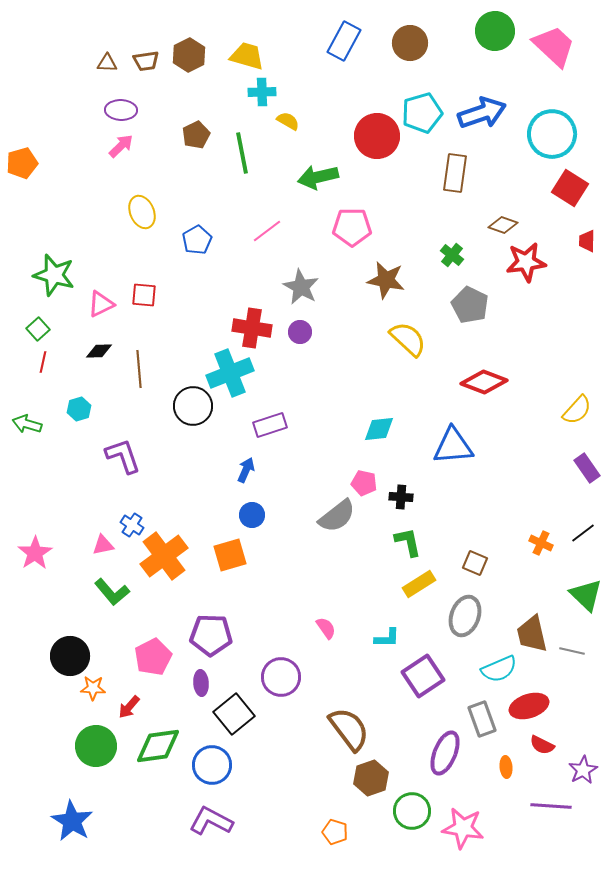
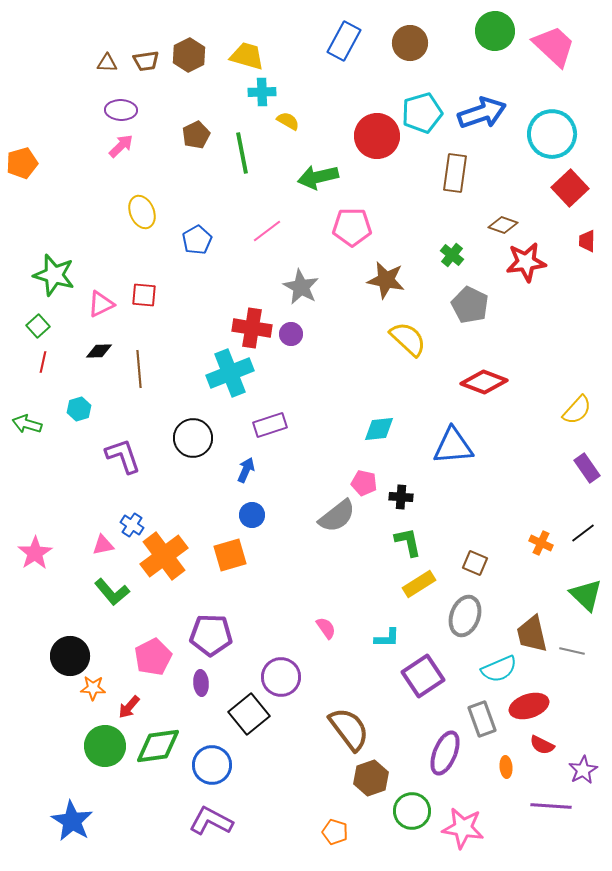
red square at (570, 188): rotated 15 degrees clockwise
green square at (38, 329): moved 3 px up
purple circle at (300, 332): moved 9 px left, 2 px down
black circle at (193, 406): moved 32 px down
black square at (234, 714): moved 15 px right
green circle at (96, 746): moved 9 px right
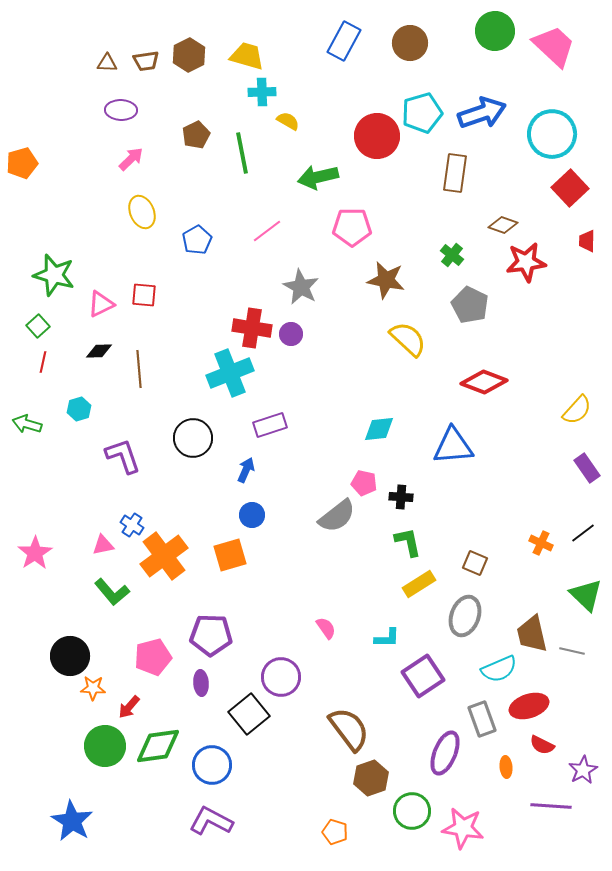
pink arrow at (121, 146): moved 10 px right, 13 px down
pink pentagon at (153, 657): rotated 12 degrees clockwise
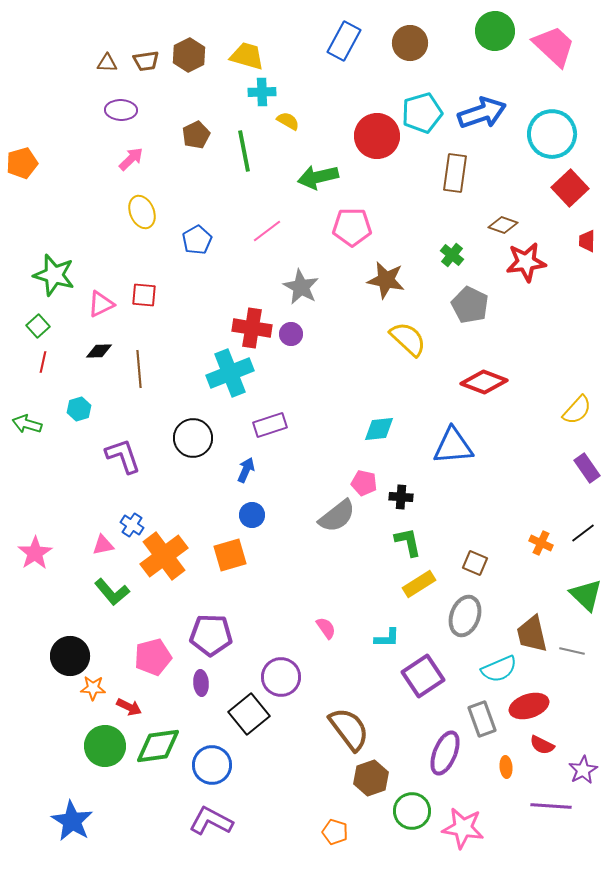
green line at (242, 153): moved 2 px right, 2 px up
red arrow at (129, 707): rotated 105 degrees counterclockwise
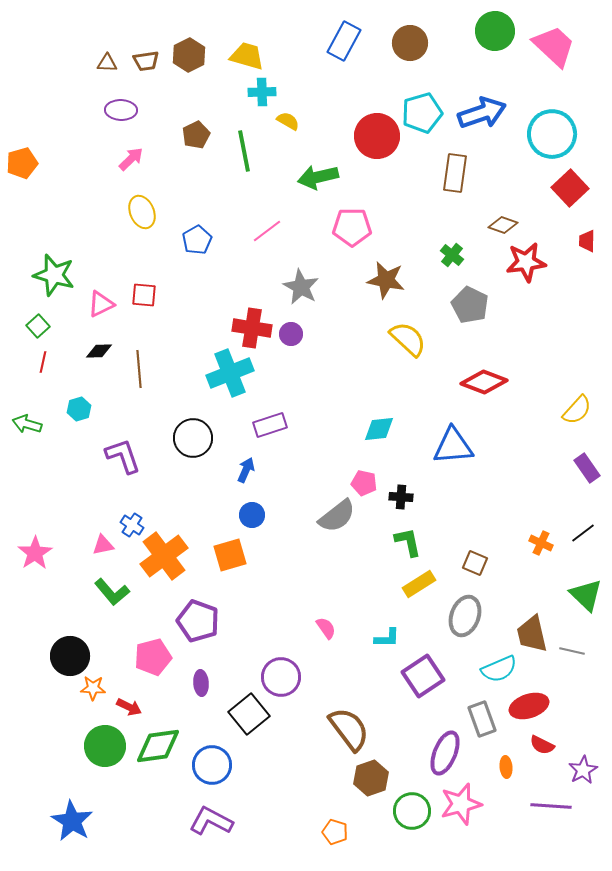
purple pentagon at (211, 635): moved 13 px left, 14 px up; rotated 18 degrees clockwise
pink star at (463, 828): moved 2 px left, 24 px up; rotated 24 degrees counterclockwise
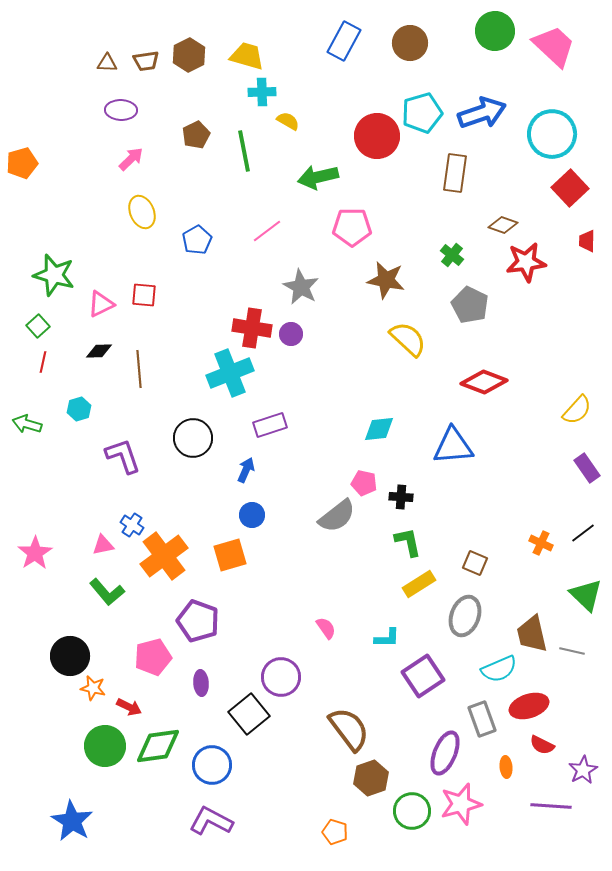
green L-shape at (112, 592): moved 5 px left
orange star at (93, 688): rotated 10 degrees clockwise
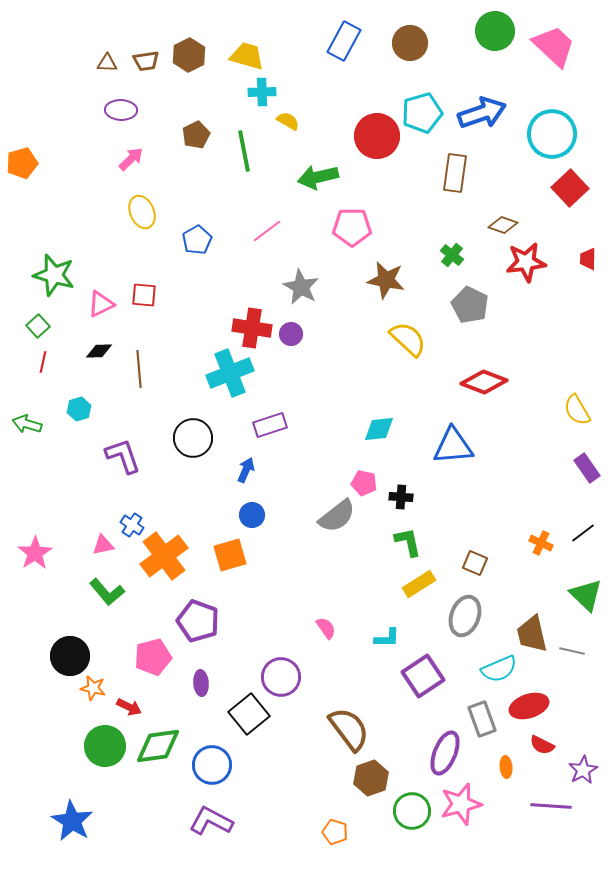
red trapezoid at (587, 241): moved 1 px right, 18 px down
yellow semicircle at (577, 410): rotated 108 degrees clockwise
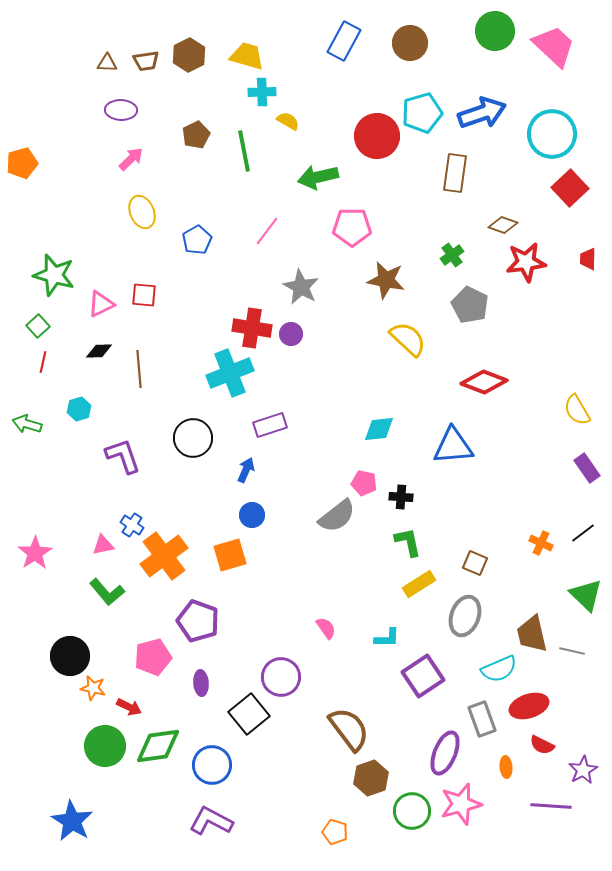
pink line at (267, 231): rotated 16 degrees counterclockwise
green cross at (452, 255): rotated 15 degrees clockwise
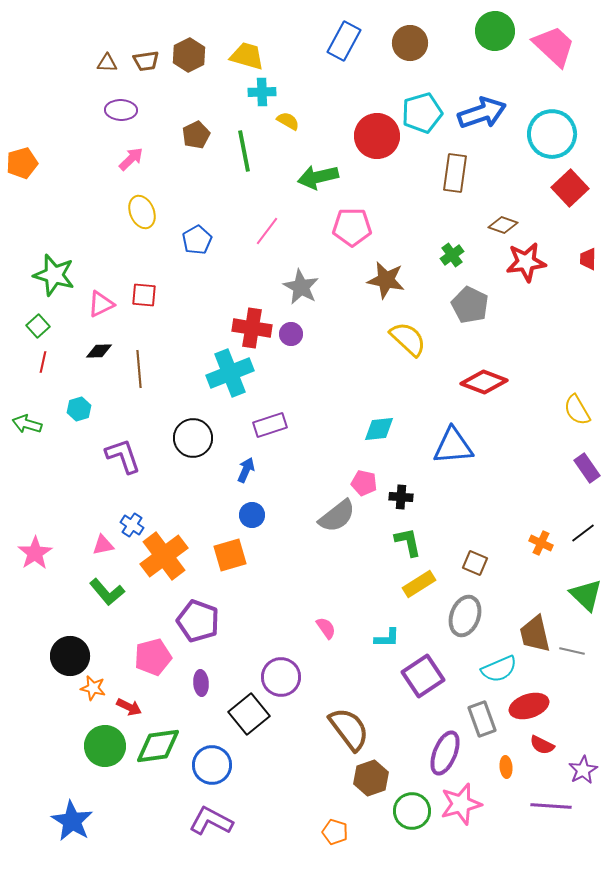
brown trapezoid at (532, 634): moved 3 px right
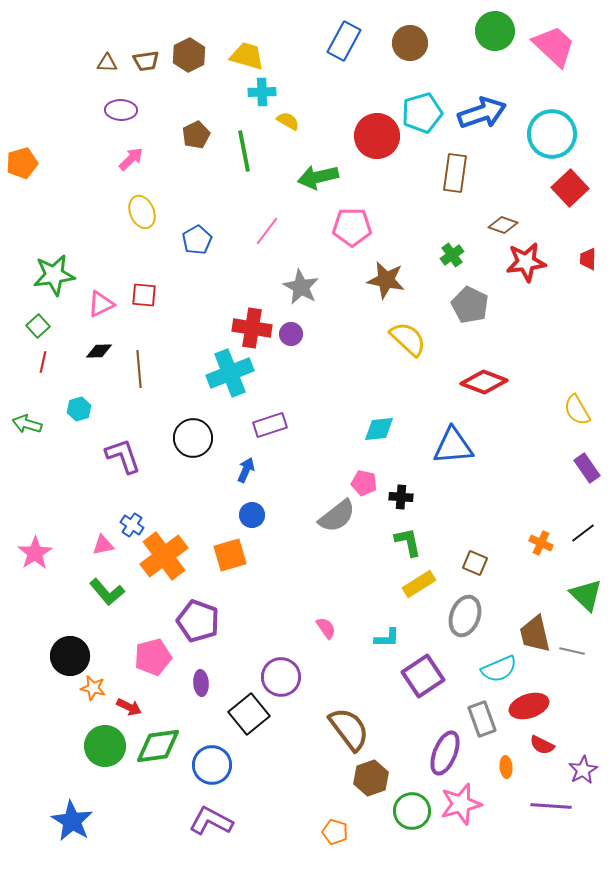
green star at (54, 275): rotated 24 degrees counterclockwise
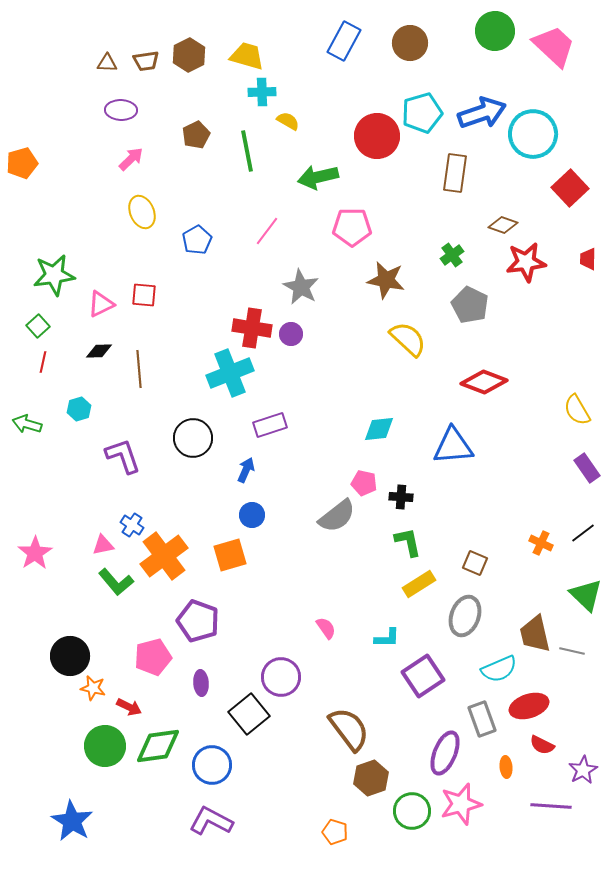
cyan circle at (552, 134): moved 19 px left
green line at (244, 151): moved 3 px right
green L-shape at (107, 592): moved 9 px right, 10 px up
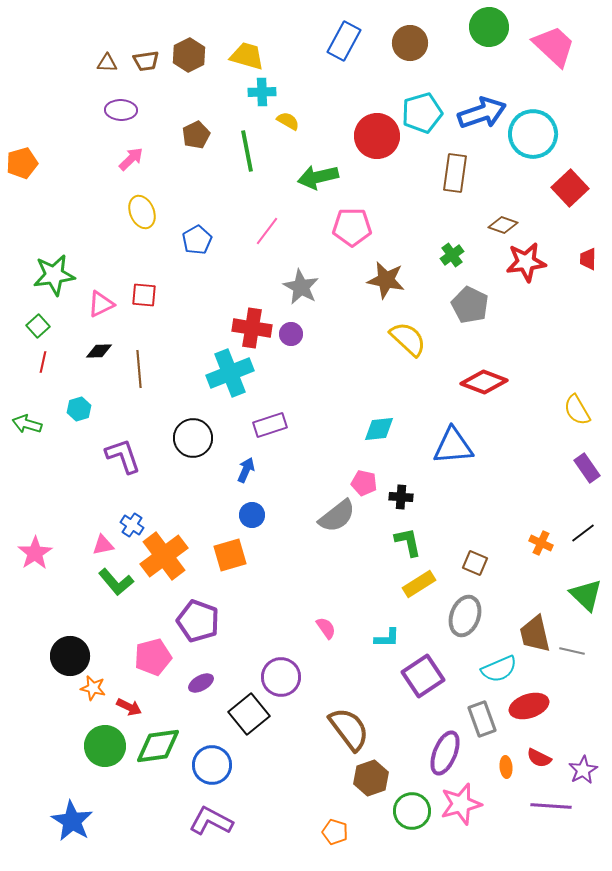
green circle at (495, 31): moved 6 px left, 4 px up
purple ellipse at (201, 683): rotated 65 degrees clockwise
red semicircle at (542, 745): moved 3 px left, 13 px down
